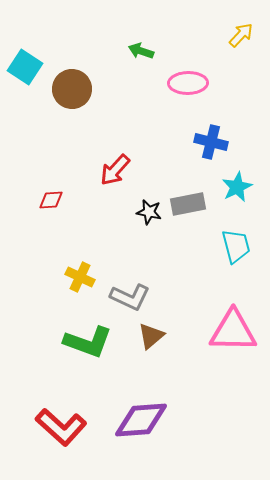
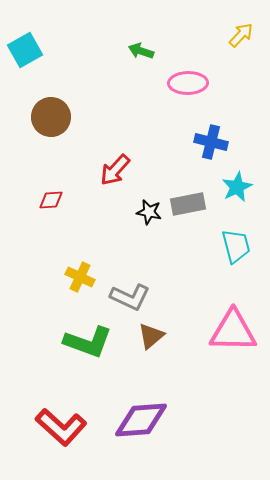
cyan square: moved 17 px up; rotated 28 degrees clockwise
brown circle: moved 21 px left, 28 px down
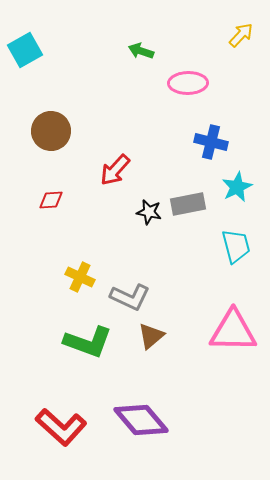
brown circle: moved 14 px down
purple diamond: rotated 54 degrees clockwise
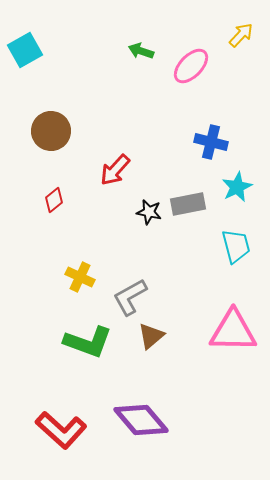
pink ellipse: moved 3 px right, 17 px up; rotated 45 degrees counterclockwise
red diamond: moved 3 px right; rotated 35 degrees counterclockwise
gray L-shape: rotated 126 degrees clockwise
red L-shape: moved 3 px down
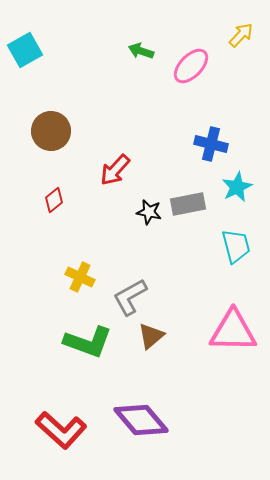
blue cross: moved 2 px down
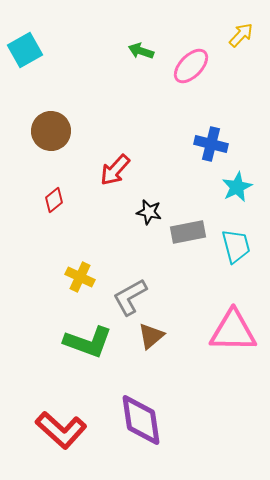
gray rectangle: moved 28 px down
purple diamond: rotated 32 degrees clockwise
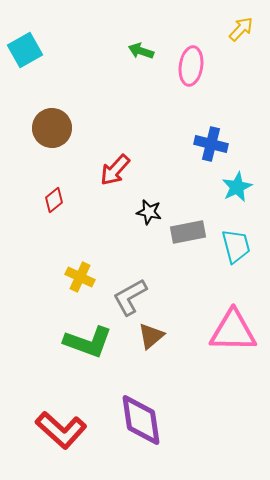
yellow arrow: moved 6 px up
pink ellipse: rotated 36 degrees counterclockwise
brown circle: moved 1 px right, 3 px up
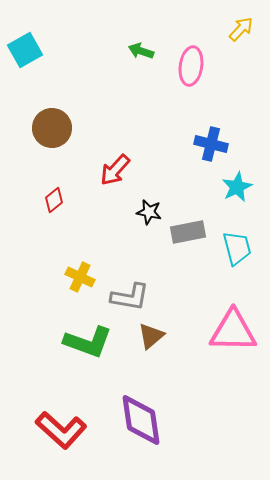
cyan trapezoid: moved 1 px right, 2 px down
gray L-shape: rotated 141 degrees counterclockwise
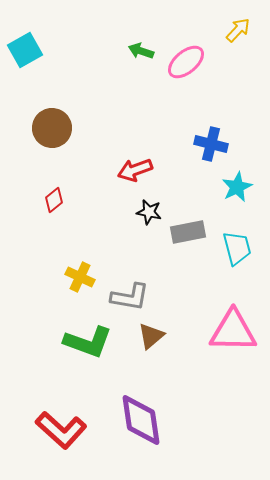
yellow arrow: moved 3 px left, 1 px down
pink ellipse: moved 5 px left, 4 px up; rotated 42 degrees clockwise
red arrow: moved 20 px right; rotated 28 degrees clockwise
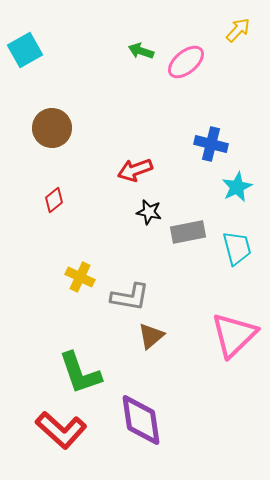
pink triangle: moved 1 px right, 4 px down; rotated 45 degrees counterclockwise
green L-shape: moved 8 px left, 31 px down; rotated 51 degrees clockwise
